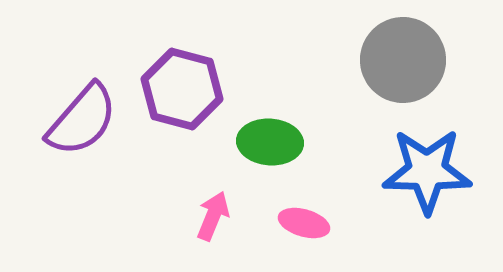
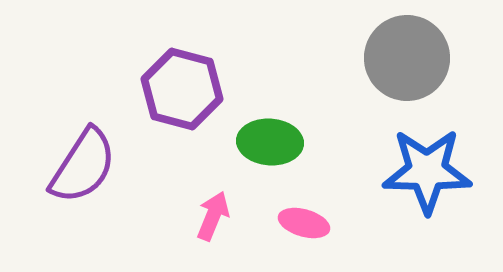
gray circle: moved 4 px right, 2 px up
purple semicircle: moved 1 px right, 46 px down; rotated 8 degrees counterclockwise
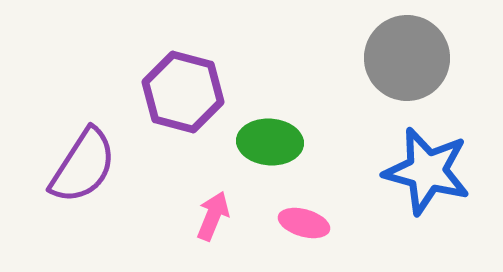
purple hexagon: moved 1 px right, 3 px down
blue star: rotated 14 degrees clockwise
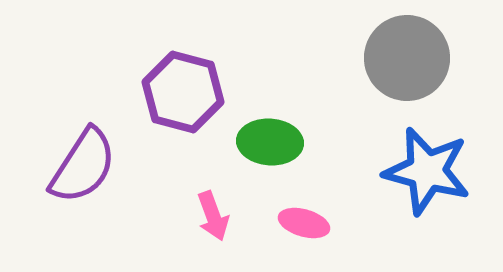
pink arrow: rotated 138 degrees clockwise
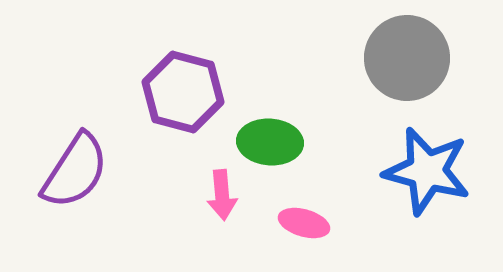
purple semicircle: moved 8 px left, 5 px down
pink arrow: moved 9 px right, 21 px up; rotated 15 degrees clockwise
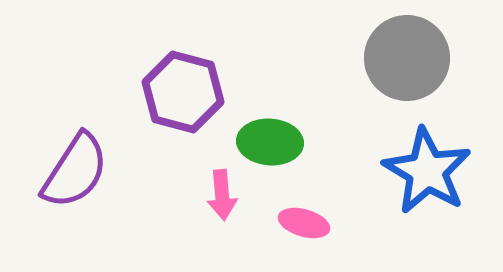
blue star: rotated 16 degrees clockwise
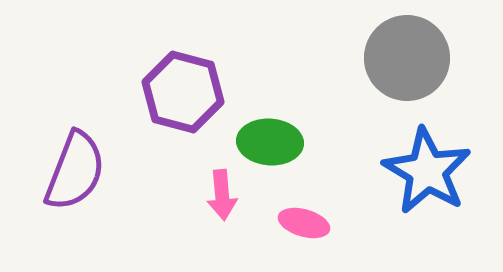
purple semicircle: rotated 12 degrees counterclockwise
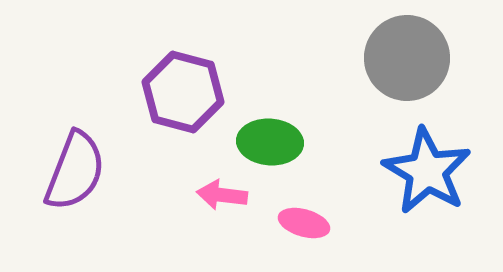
pink arrow: rotated 102 degrees clockwise
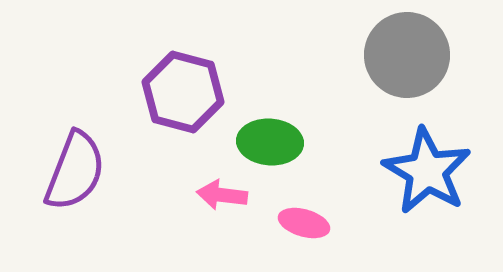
gray circle: moved 3 px up
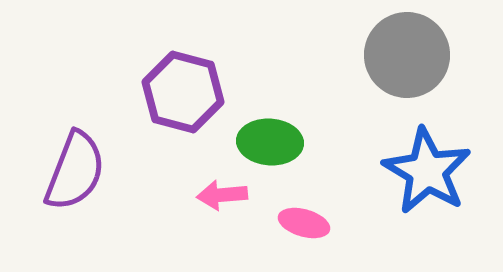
pink arrow: rotated 12 degrees counterclockwise
